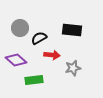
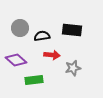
black semicircle: moved 3 px right, 2 px up; rotated 21 degrees clockwise
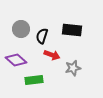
gray circle: moved 1 px right, 1 px down
black semicircle: rotated 63 degrees counterclockwise
red arrow: rotated 14 degrees clockwise
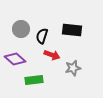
purple diamond: moved 1 px left, 1 px up
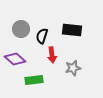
red arrow: rotated 63 degrees clockwise
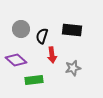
purple diamond: moved 1 px right, 1 px down
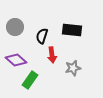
gray circle: moved 6 px left, 2 px up
green rectangle: moved 4 px left; rotated 48 degrees counterclockwise
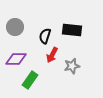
black semicircle: moved 3 px right
red arrow: rotated 35 degrees clockwise
purple diamond: moved 1 px up; rotated 40 degrees counterclockwise
gray star: moved 1 px left, 2 px up
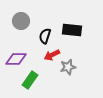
gray circle: moved 6 px right, 6 px up
red arrow: rotated 35 degrees clockwise
gray star: moved 4 px left, 1 px down
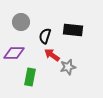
gray circle: moved 1 px down
black rectangle: moved 1 px right
red arrow: rotated 63 degrees clockwise
purple diamond: moved 2 px left, 6 px up
green rectangle: moved 3 px up; rotated 24 degrees counterclockwise
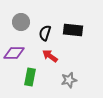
black semicircle: moved 3 px up
red arrow: moved 2 px left, 1 px down
gray star: moved 1 px right, 13 px down
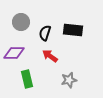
green rectangle: moved 3 px left, 2 px down; rotated 24 degrees counterclockwise
